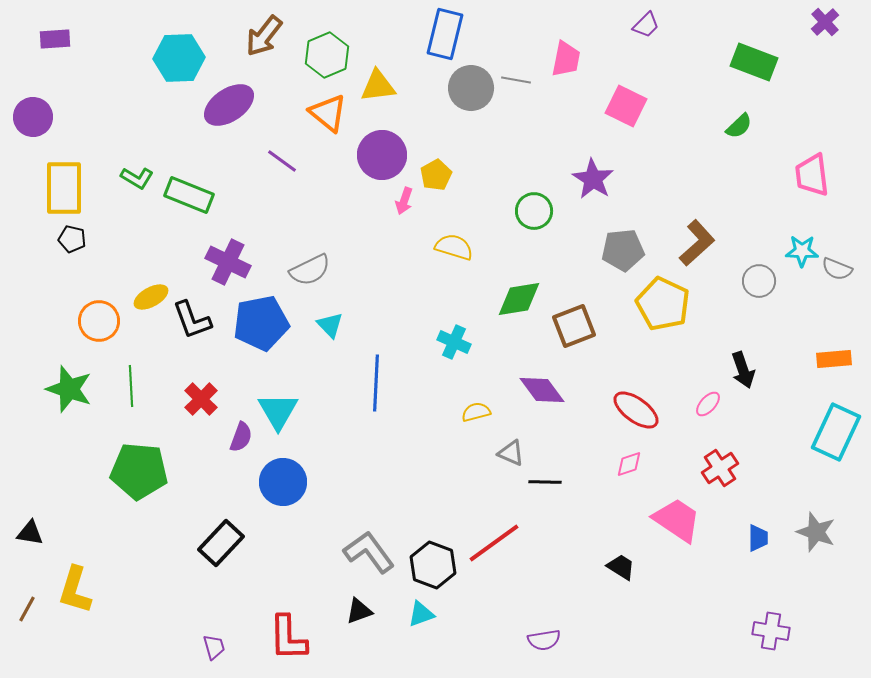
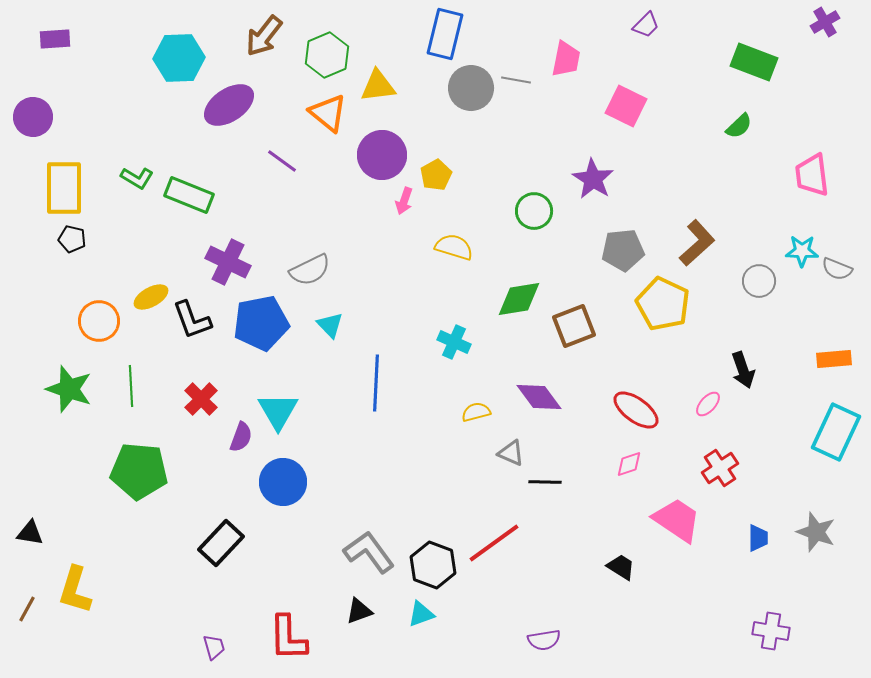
purple cross at (825, 22): rotated 12 degrees clockwise
purple diamond at (542, 390): moved 3 px left, 7 px down
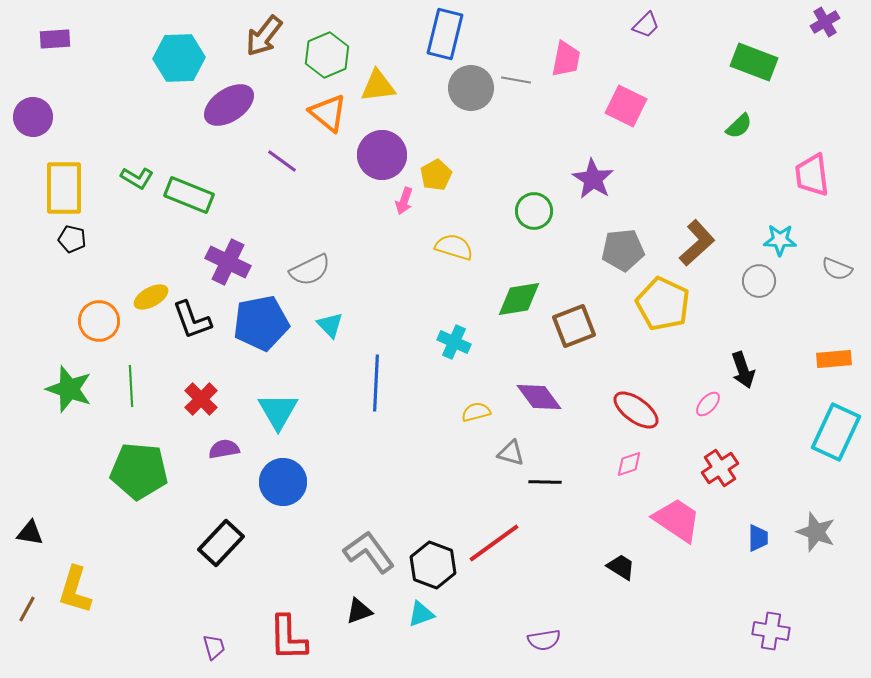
cyan star at (802, 251): moved 22 px left, 11 px up
purple semicircle at (241, 437): moved 17 px left, 12 px down; rotated 120 degrees counterclockwise
gray triangle at (511, 453): rotated 8 degrees counterclockwise
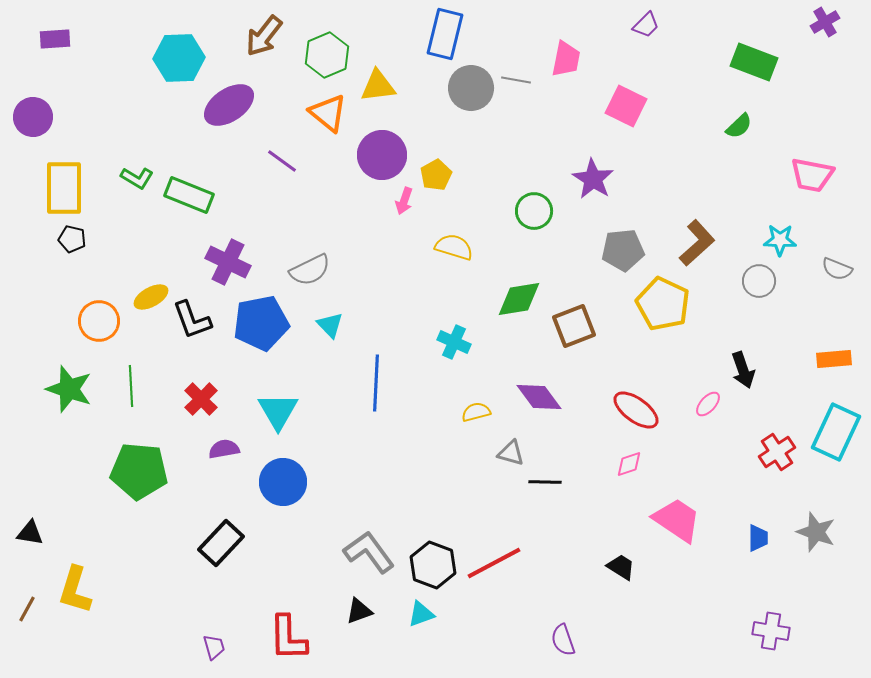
pink trapezoid at (812, 175): rotated 72 degrees counterclockwise
red cross at (720, 468): moved 57 px right, 16 px up
red line at (494, 543): moved 20 px down; rotated 8 degrees clockwise
purple semicircle at (544, 640): moved 19 px right; rotated 80 degrees clockwise
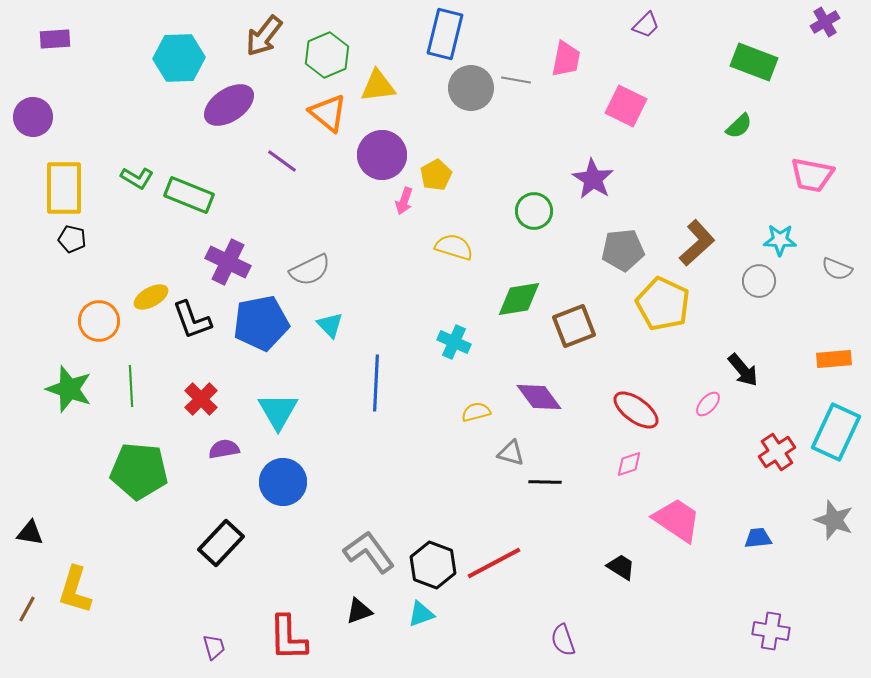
black arrow at (743, 370): rotated 21 degrees counterclockwise
gray star at (816, 532): moved 18 px right, 12 px up
blue trapezoid at (758, 538): rotated 96 degrees counterclockwise
